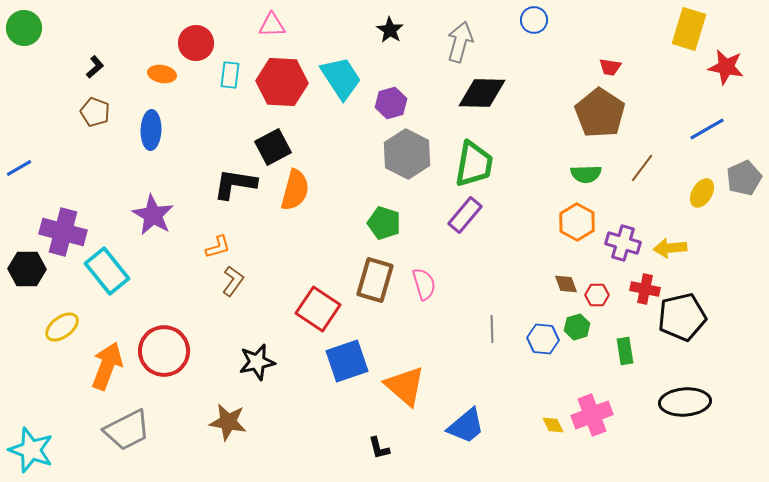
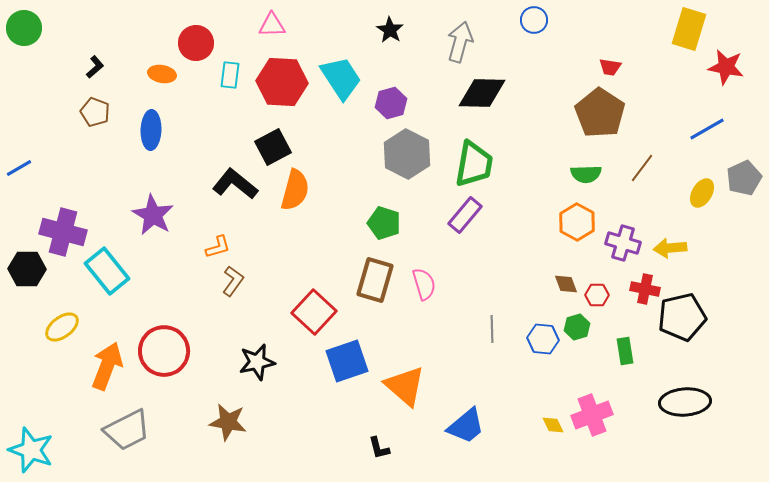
black L-shape at (235, 184): rotated 30 degrees clockwise
red square at (318, 309): moved 4 px left, 3 px down; rotated 9 degrees clockwise
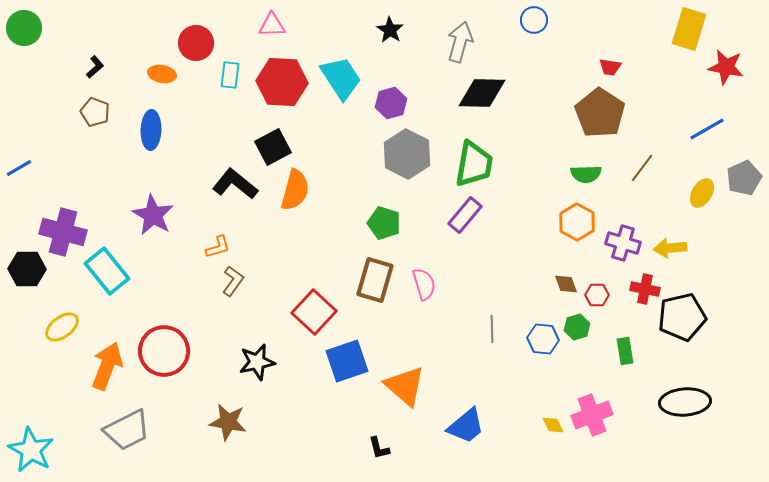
cyan star at (31, 450): rotated 9 degrees clockwise
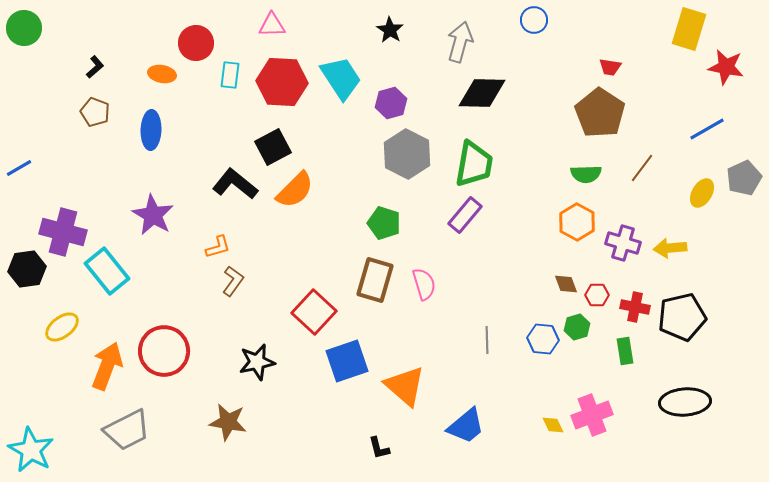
orange semicircle at (295, 190): rotated 30 degrees clockwise
black hexagon at (27, 269): rotated 9 degrees counterclockwise
red cross at (645, 289): moved 10 px left, 18 px down
gray line at (492, 329): moved 5 px left, 11 px down
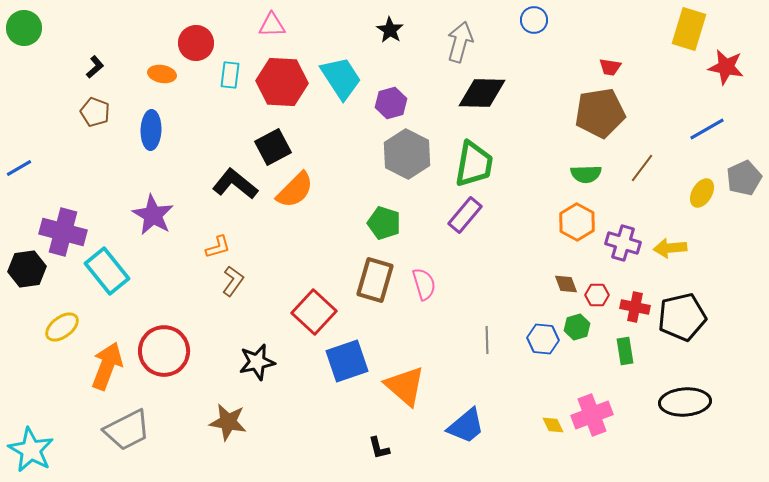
brown pentagon at (600, 113): rotated 30 degrees clockwise
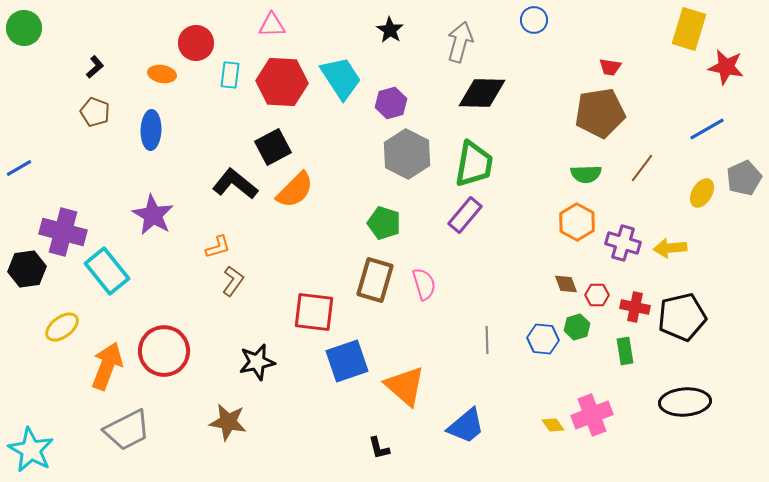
red square at (314, 312): rotated 36 degrees counterclockwise
yellow diamond at (553, 425): rotated 10 degrees counterclockwise
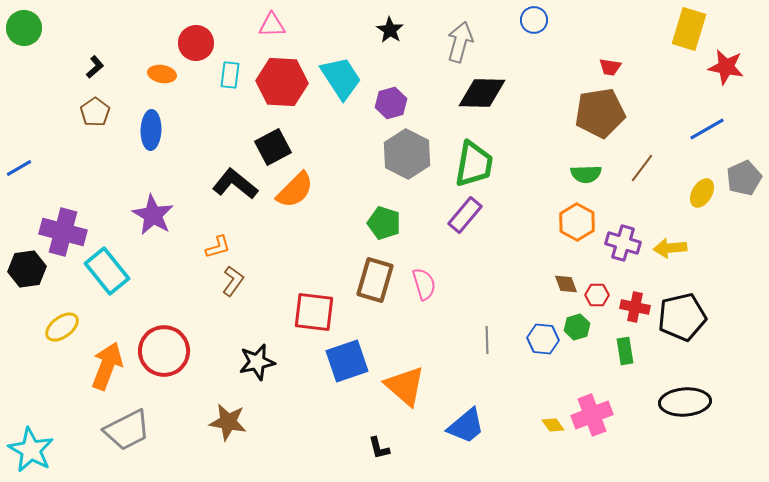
brown pentagon at (95, 112): rotated 16 degrees clockwise
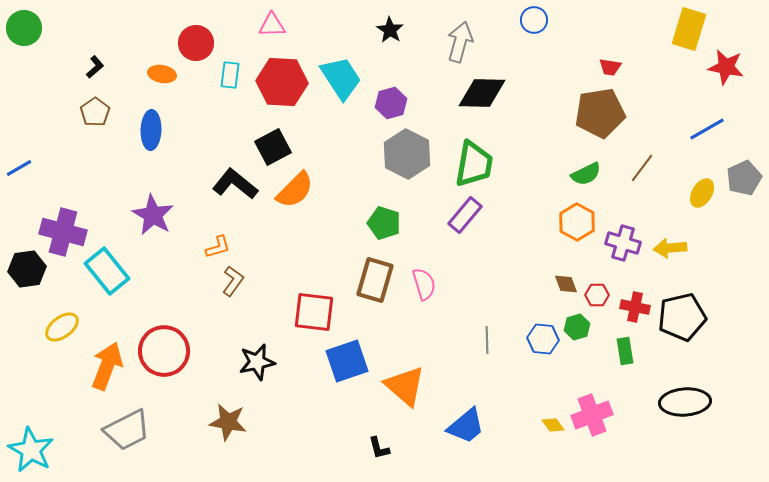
green semicircle at (586, 174): rotated 24 degrees counterclockwise
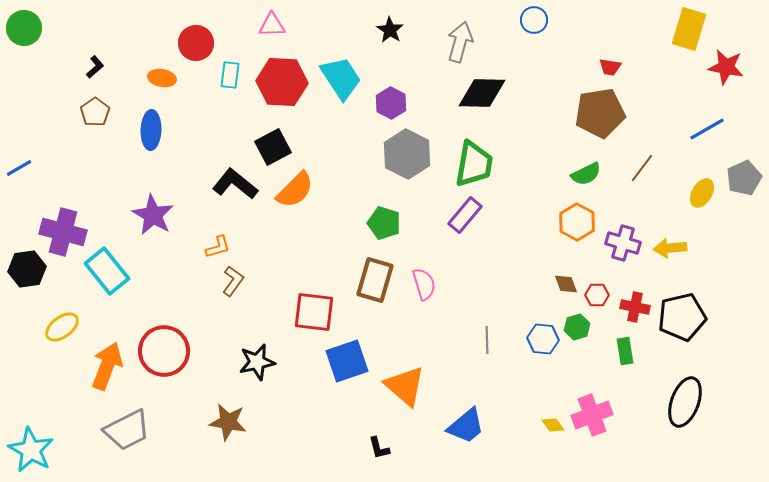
orange ellipse at (162, 74): moved 4 px down
purple hexagon at (391, 103): rotated 16 degrees counterclockwise
black ellipse at (685, 402): rotated 66 degrees counterclockwise
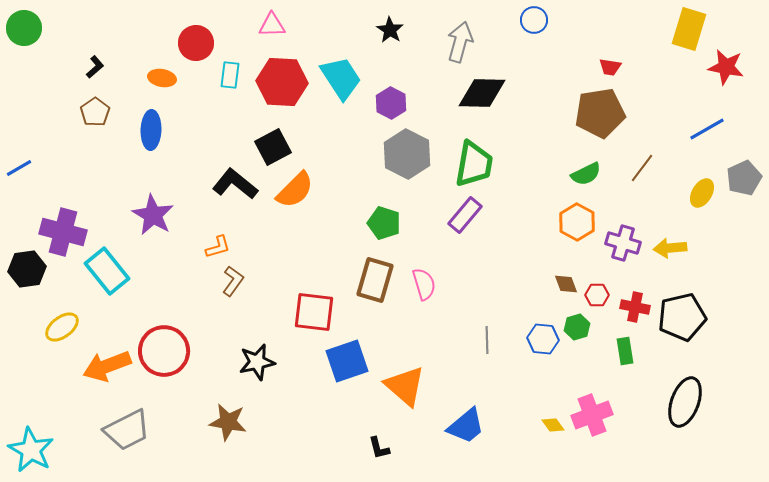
orange arrow at (107, 366): rotated 132 degrees counterclockwise
